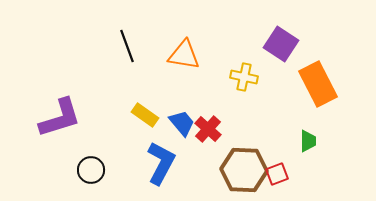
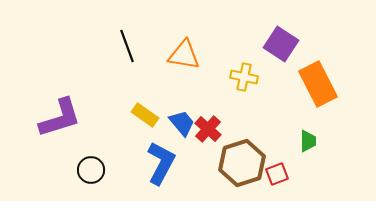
brown hexagon: moved 2 px left, 7 px up; rotated 21 degrees counterclockwise
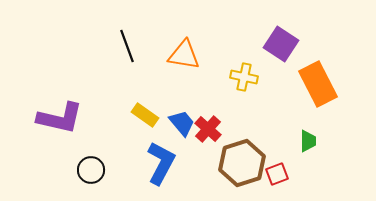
purple L-shape: rotated 30 degrees clockwise
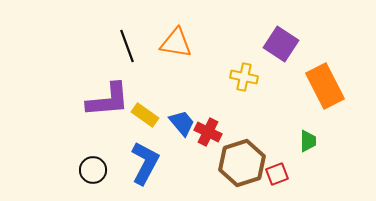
orange triangle: moved 8 px left, 12 px up
orange rectangle: moved 7 px right, 2 px down
purple L-shape: moved 48 px right, 18 px up; rotated 18 degrees counterclockwise
red cross: moved 3 px down; rotated 16 degrees counterclockwise
blue L-shape: moved 16 px left
black circle: moved 2 px right
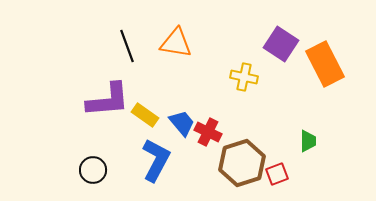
orange rectangle: moved 22 px up
blue L-shape: moved 11 px right, 3 px up
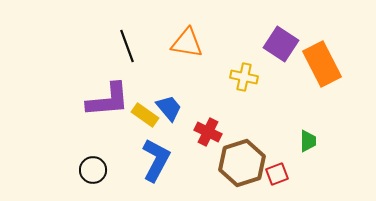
orange triangle: moved 11 px right
orange rectangle: moved 3 px left
blue trapezoid: moved 13 px left, 15 px up
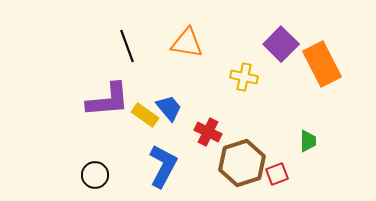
purple square: rotated 12 degrees clockwise
blue L-shape: moved 7 px right, 6 px down
black circle: moved 2 px right, 5 px down
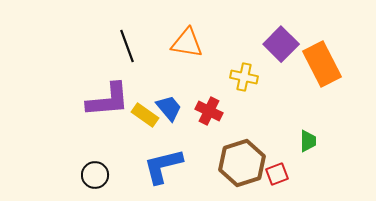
red cross: moved 1 px right, 21 px up
blue L-shape: rotated 132 degrees counterclockwise
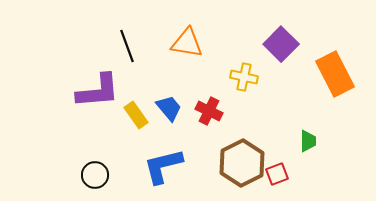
orange rectangle: moved 13 px right, 10 px down
purple L-shape: moved 10 px left, 9 px up
yellow rectangle: moved 9 px left; rotated 20 degrees clockwise
brown hexagon: rotated 9 degrees counterclockwise
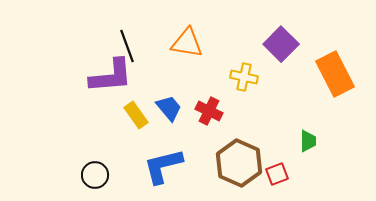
purple L-shape: moved 13 px right, 15 px up
brown hexagon: moved 3 px left; rotated 9 degrees counterclockwise
